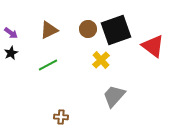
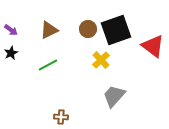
purple arrow: moved 3 px up
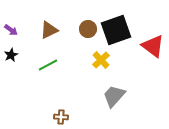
black star: moved 2 px down
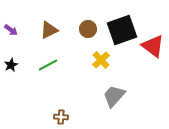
black square: moved 6 px right
black star: moved 10 px down
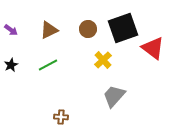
black square: moved 1 px right, 2 px up
red triangle: moved 2 px down
yellow cross: moved 2 px right
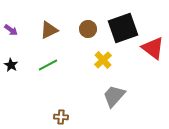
black star: rotated 16 degrees counterclockwise
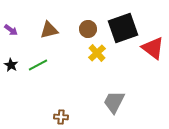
brown triangle: rotated 12 degrees clockwise
yellow cross: moved 6 px left, 7 px up
green line: moved 10 px left
gray trapezoid: moved 6 px down; rotated 15 degrees counterclockwise
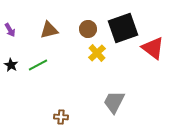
purple arrow: moved 1 px left; rotated 24 degrees clockwise
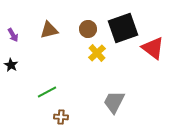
purple arrow: moved 3 px right, 5 px down
green line: moved 9 px right, 27 px down
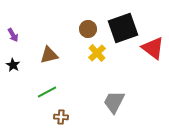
brown triangle: moved 25 px down
black star: moved 2 px right
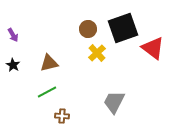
brown triangle: moved 8 px down
brown cross: moved 1 px right, 1 px up
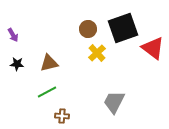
black star: moved 4 px right, 1 px up; rotated 24 degrees counterclockwise
